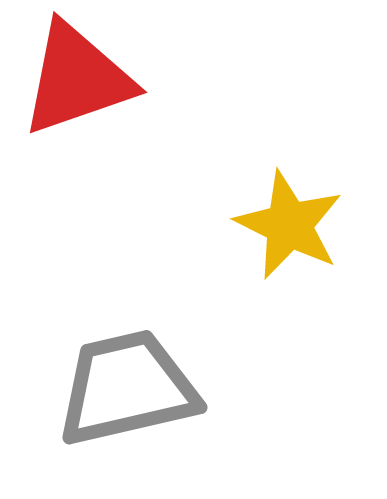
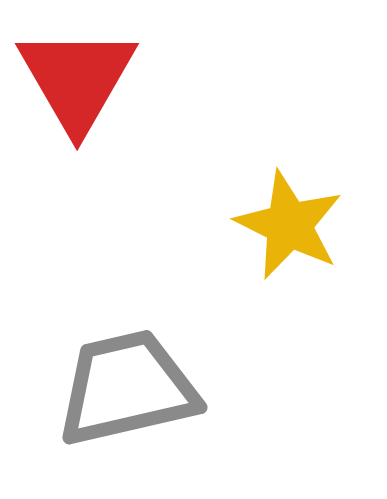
red triangle: rotated 41 degrees counterclockwise
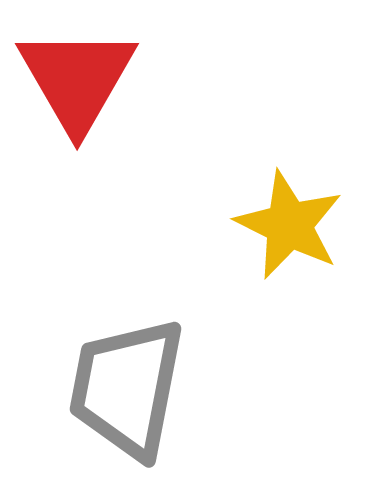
gray trapezoid: rotated 66 degrees counterclockwise
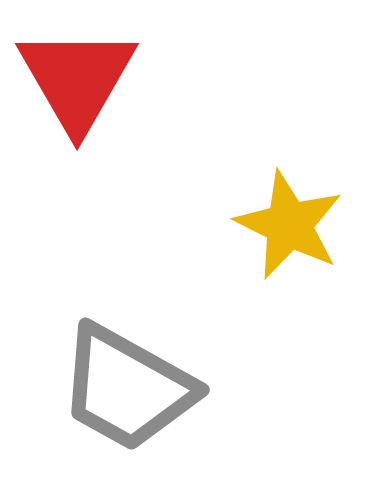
gray trapezoid: rotated 72 degrees counterclockwise
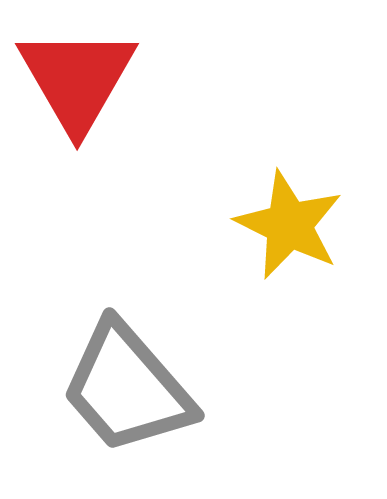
gray trapezoid: rotated 20 degrees clockwise
